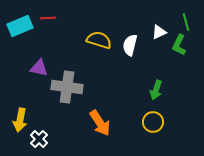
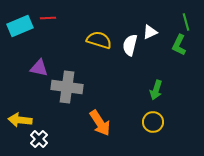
white triangle: moved 9 px left
yellow arrow: rotated 85 degrees clockwise
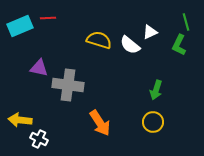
white semicircle: rotated 65 degrees counterclockwise
gray cross: moved 1 px right, 2 px up
white cross: rotated 18 degrees counterclockwise
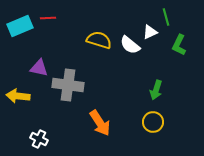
green line: moved 20 px left, 5 px up
yellow arrow: moved 2 px left, 24 px up
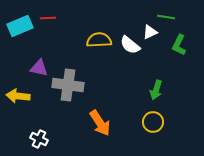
green line: rotated 66 degrees counterclockwise
yellow semicircle: rotated 20 degrees counterclockwise
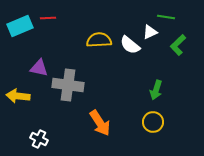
green L-shape: moved 1 px left; rotated 20 degrees clockwise
